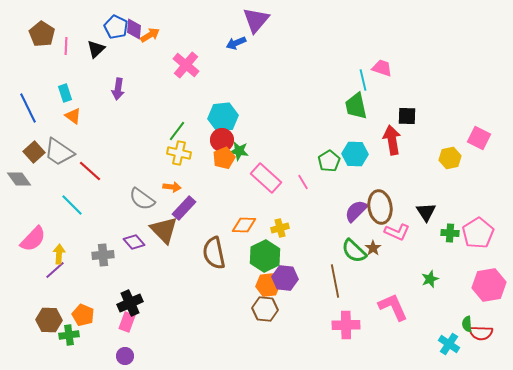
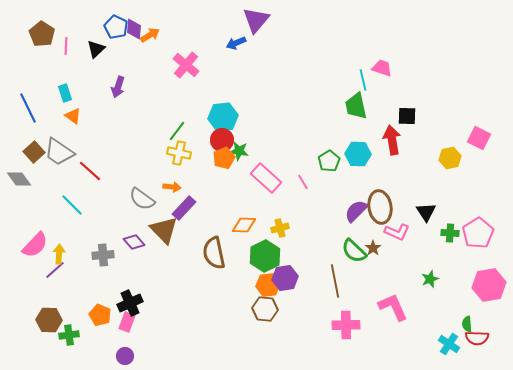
purple arrow at (118, 89): moved 2 px up; rotated 10 degrees clockwise
cyan hexagon at (355, 154): moved 3 px right
pink semicircle at (33, 239): moved 2 px right, 6 px down
purple hexagon at (285, 278): rotated 15 degrees counterclockwise
orange pentagon at (83, 315): moved 17 px right
red semicircle at (481, 333): moved 4 px left, 5 px down
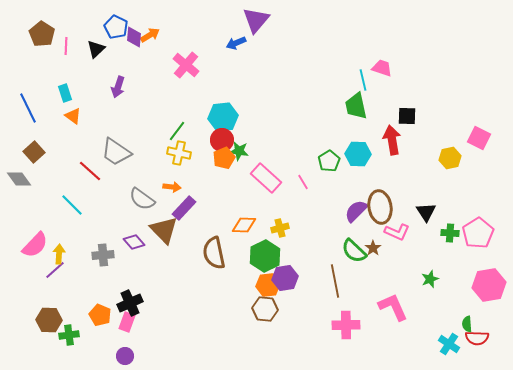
purple diamond at (134, 29): moved 8 px down
gray trapezoid at (59, 152): moved 57 px right
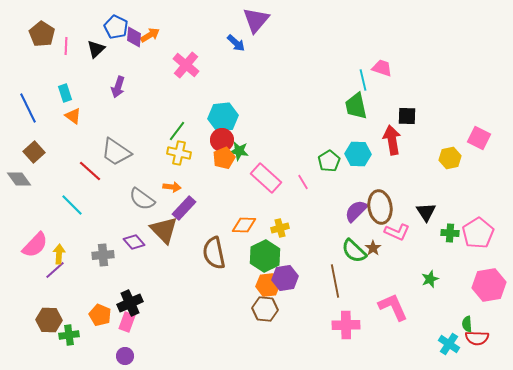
blue arrow at (236, 43): rotated 114 degrees counterclockwise
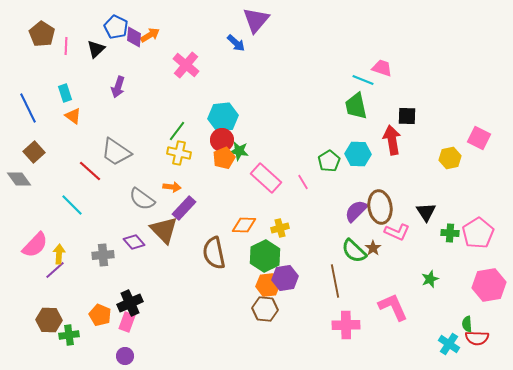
cyan line at (363, 80): rotated 55 degrees counterclockwise
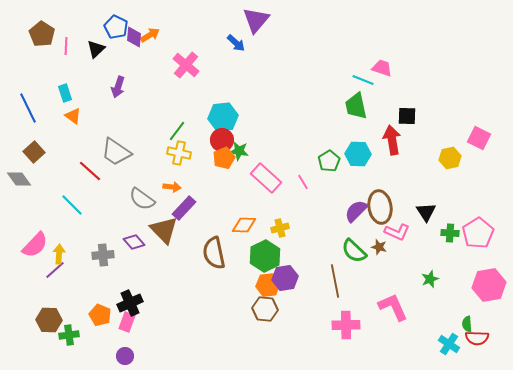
brown star at (373, 248): moved 6 px right, 1 px up; rotated 21 degrees counterclockwise
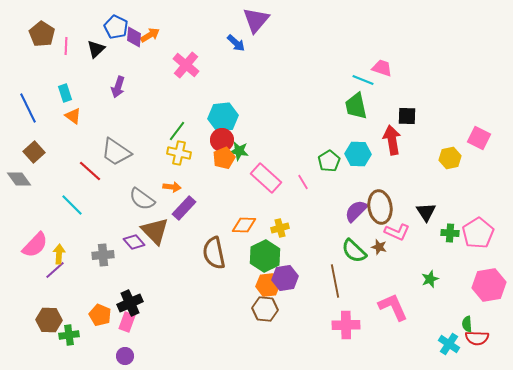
brown triangle at (164, 230): moved 9 px left, 1 px down
